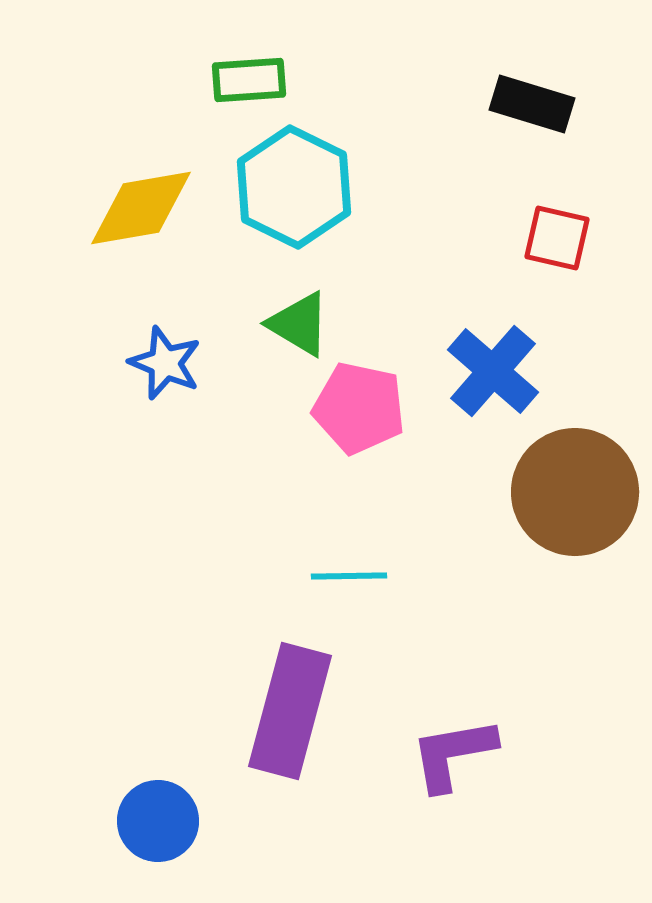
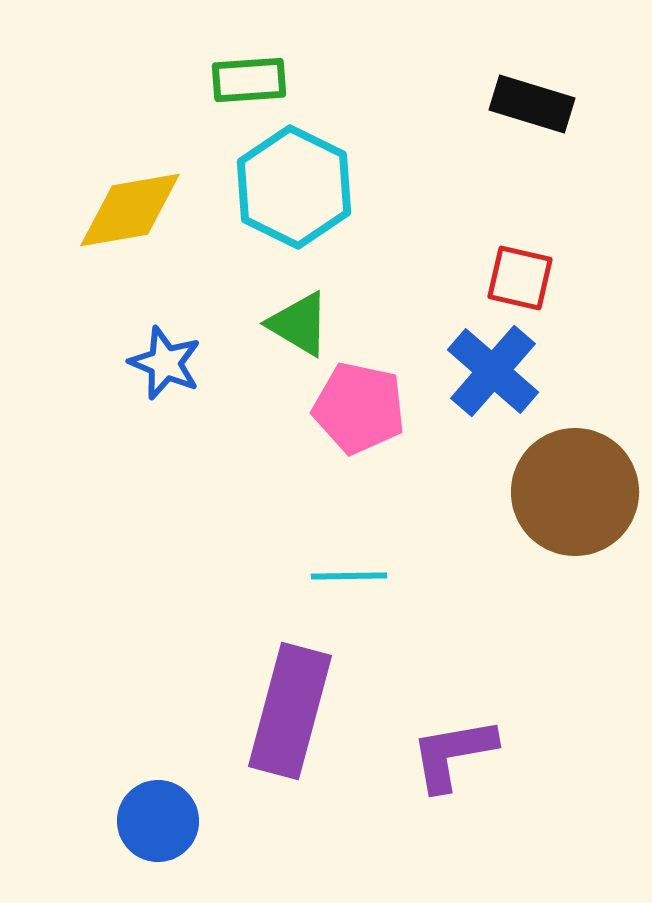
yellow diamond: moved 11 px left, 2 px down
red square: moved 37 px left, 40 px down
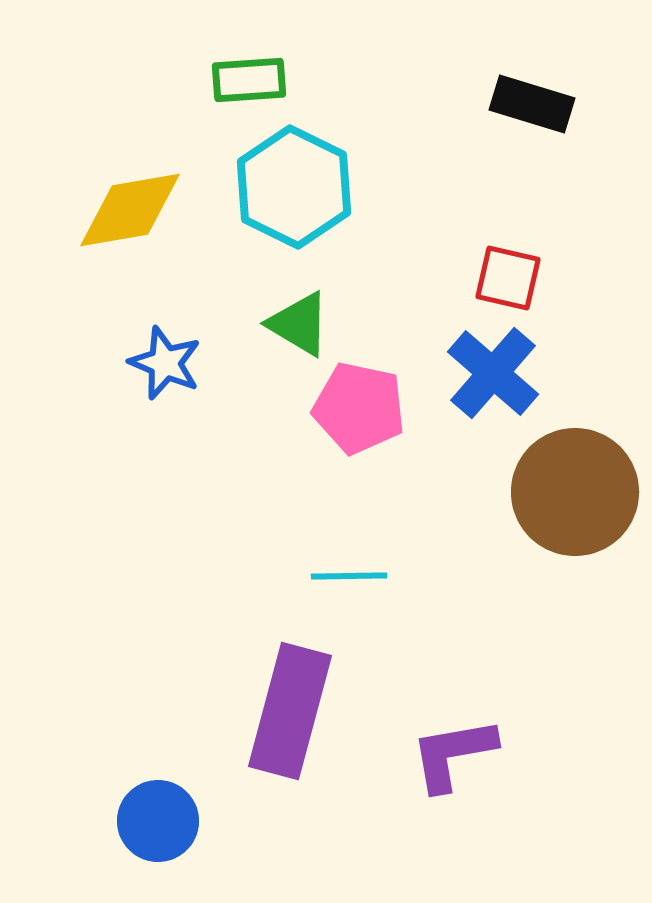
red square: moved 12 px left
blue cross: moved 2 px down
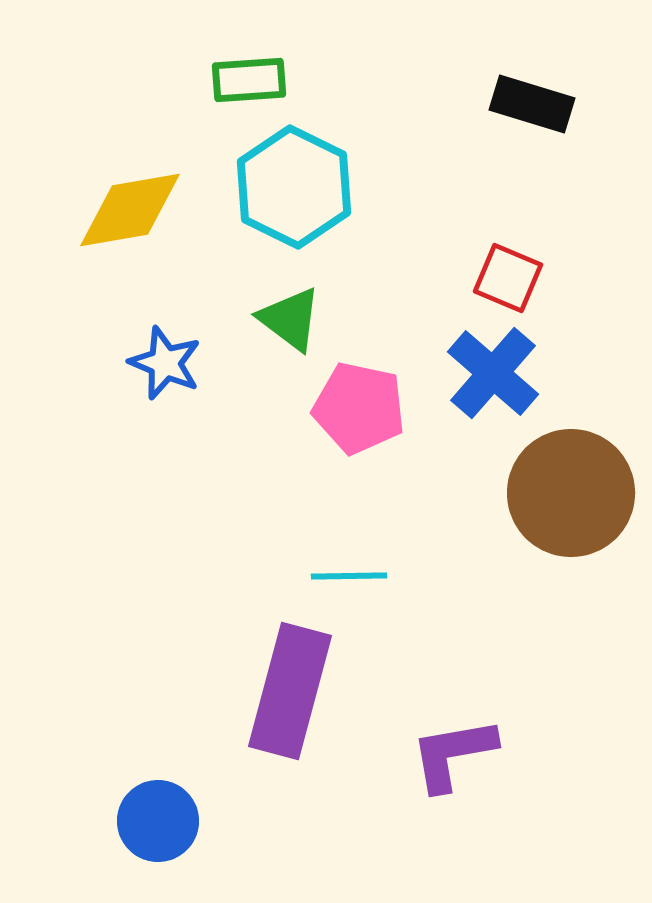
red square: rotated 10 degrees clockwise
green triangle: moved 9 px left, 5 px up; rotated 6 degrees clockwise
brown circle: moved 4 px left, 1 px down
purple rectangle: moved 20 px up
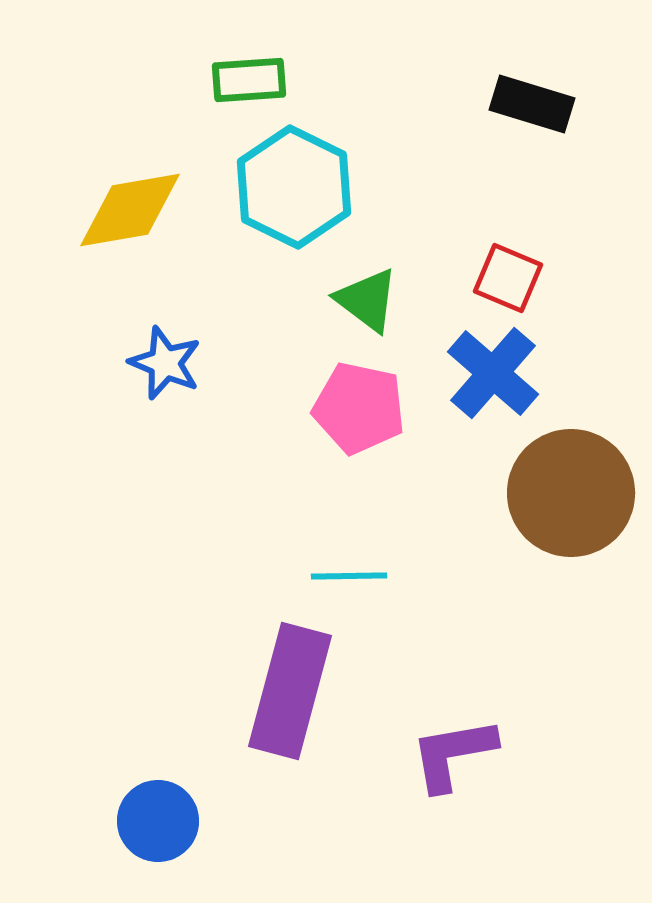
green triangle: moved 77 px right, 19 px up
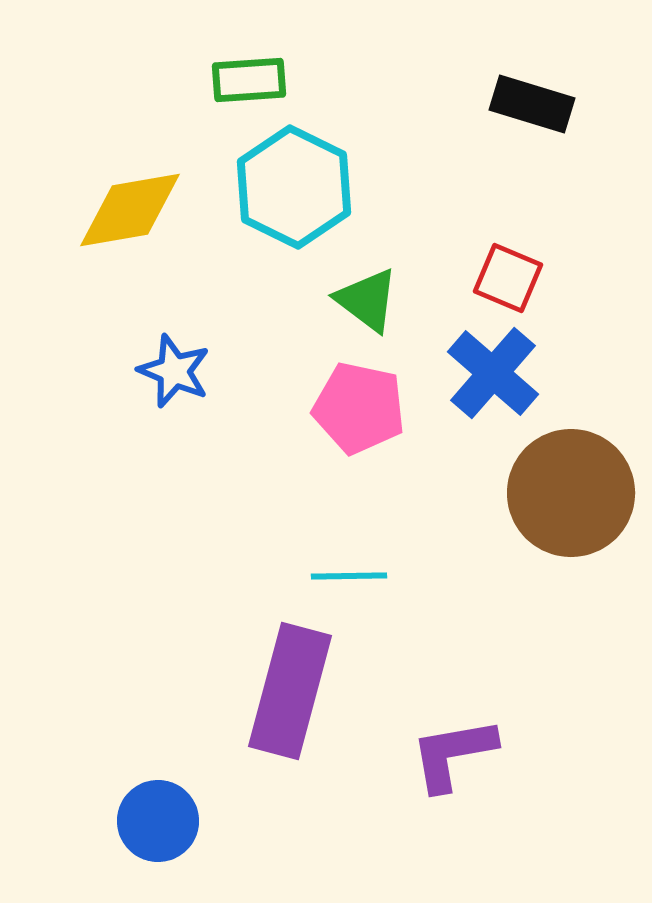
blue star: moved 9 px right, 8 px down
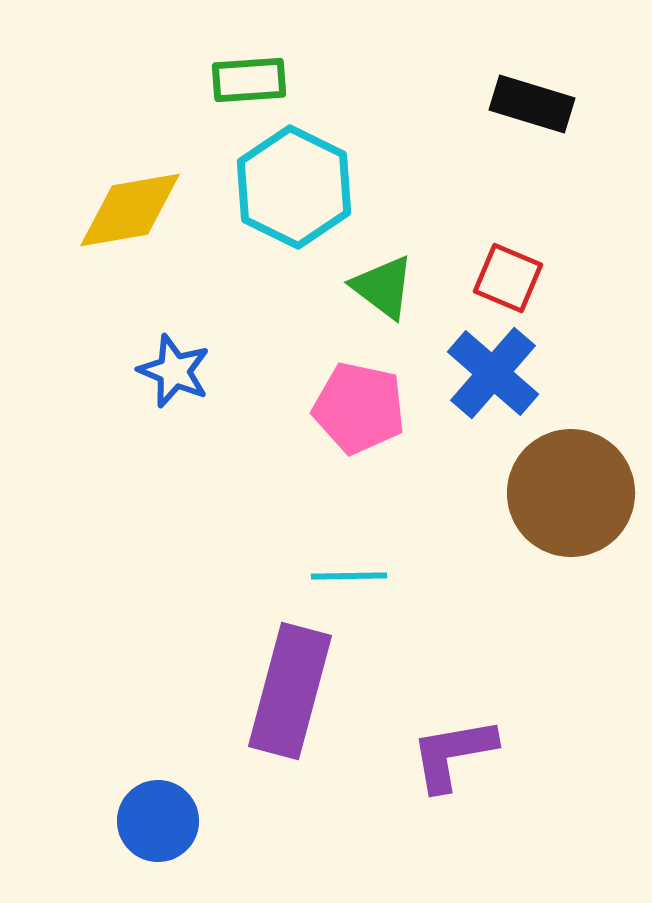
green triangle: moved 16 px right, 13 px up
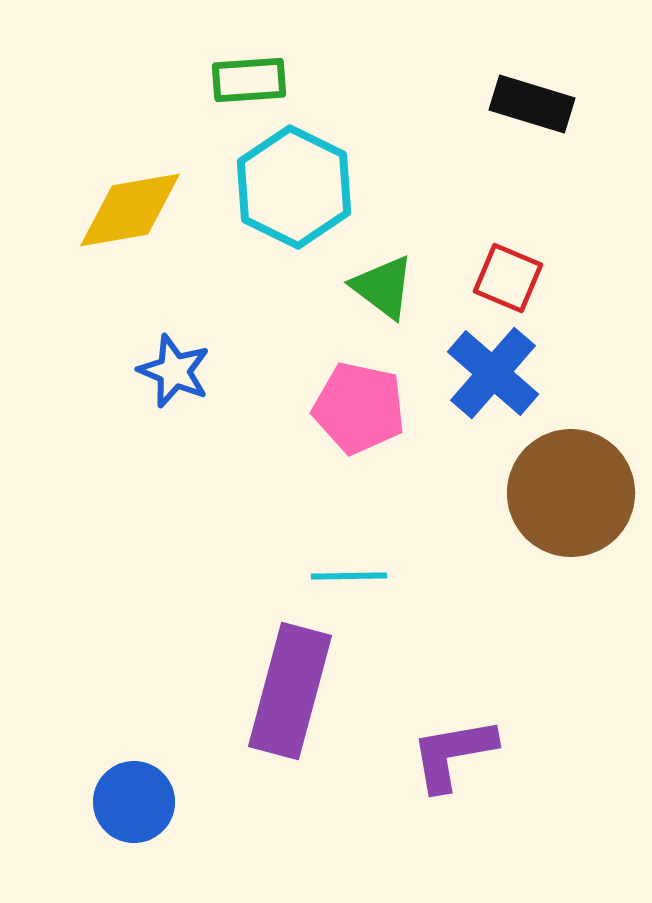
blue circle: moved 24 px left, 19 px up
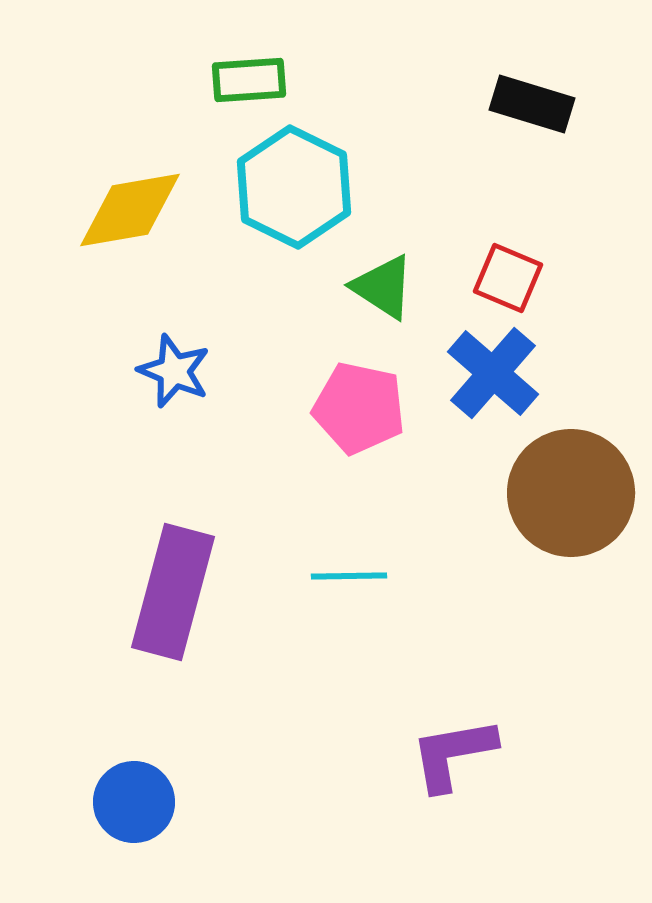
green triangle: rotated 4 degrees counterclockwise
purple rectangle: moved 117 px left, 99 px up
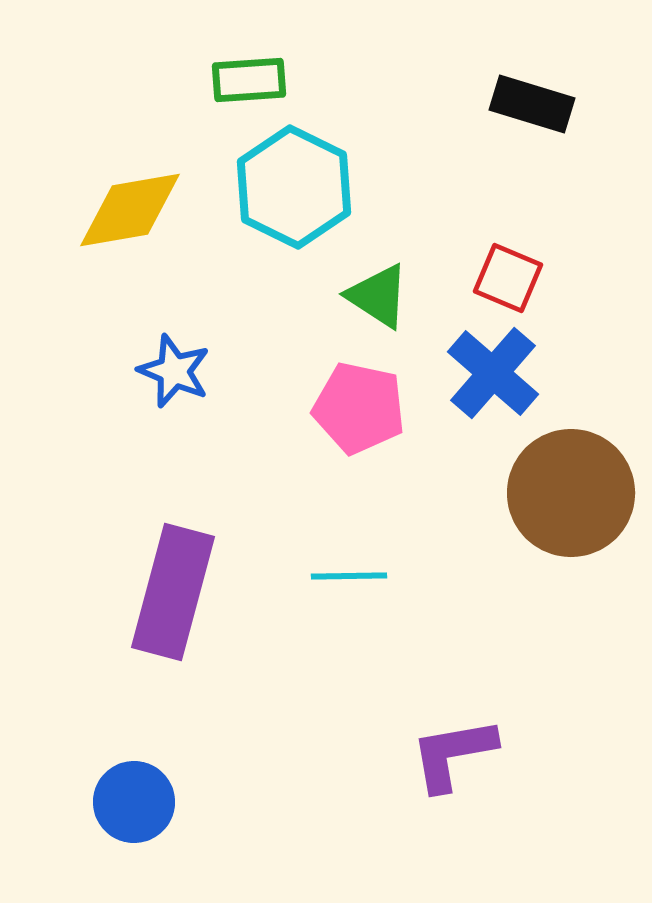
green triangle: moved 5 px left, 9 px down
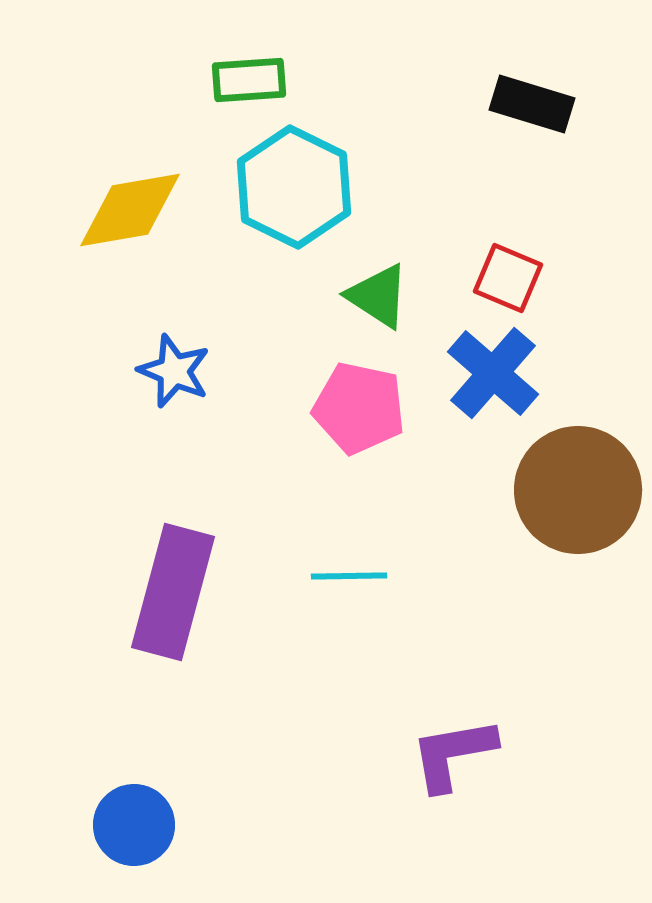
brown circle: moved 7 px right, 3 px up
blue circle: moved 23 px down
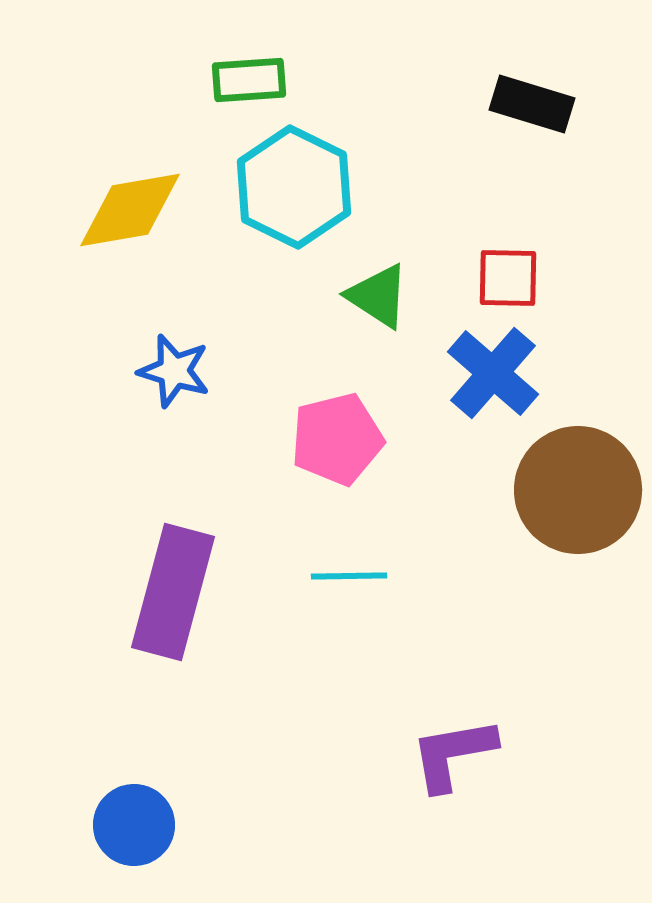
red square: rotated 22 degrees counterclockwise
blue star: rotated 6 degrees counterclockwise
pink pentagon: moved 22 px left, 31 px down; rotated 26 degrees counterclockwise
